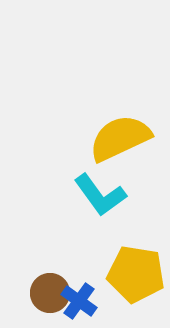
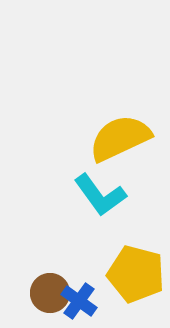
yellow pentagon: rotated 6 degrees clockwise
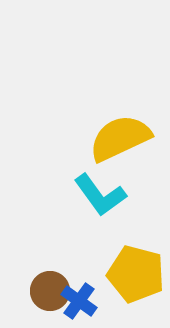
brown circle: moved 2 px up
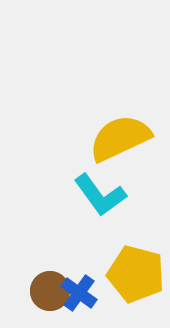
blue cross: moved 8 px up
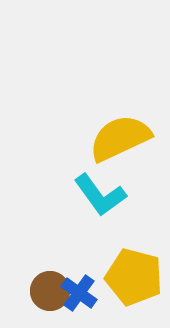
yellow pentagon: moved 2 px left, 3 px down
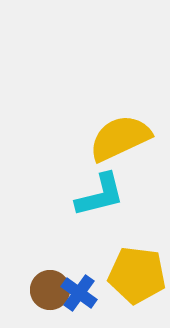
cyan L-shape: rotated 68 degrees counterclockwise
yellow pentagon: moved 3 px right, 2 px up; rotated 8 degrees counterclockwise
brown circle: moved 1 px up
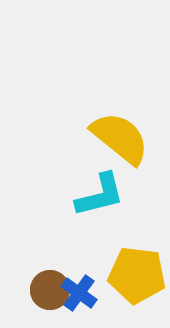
yellow semicircle: rotated 64 degrees clockwise
